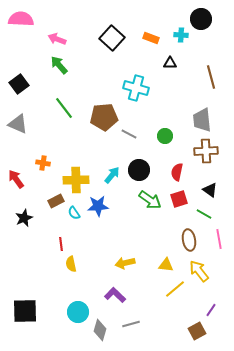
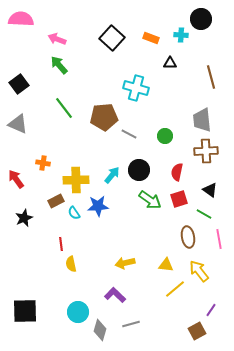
brown ellipse at (189, 240): moved 1 px left, 3 px up
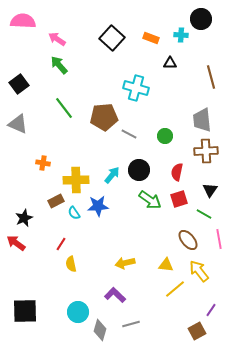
pink semicircle at (21, 19): moved 2 px right, 2 px down
pink arrow at (57, 39): rotated 12 degrees clockwise
red arrow at (16, 179): moved 64 px down; rotated 18 degrees counterclockwise
black triangle at (210, 190): rotated 28 degrees clockwise
brown ellipse at (188, 237): moved 3 px down; rotated 30 degrees counterclockwise
red line at (61, 244): rotated 40 degrees clockwise
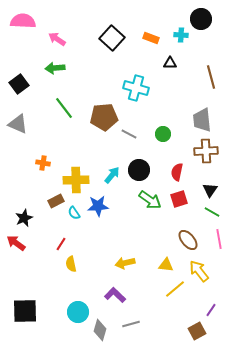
green arrow at (59, 65): moved 4 px left, 3 px down; rotated 54 degrees counterclockwise
green circle at (165, 136): moved 2 px left, 2 px up
green line at (204, 214): moved 8 px right, 2 px up
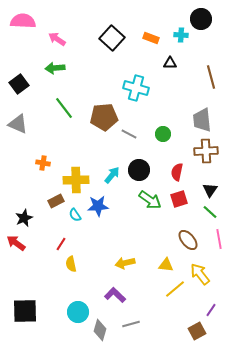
green line at (212, 212): moved 2 px left; rotated 14 degrees clockwise
cyan semicircle at (74, 213): moved 1 px right, 2 px down
yellow arrow at (199, 271): moved 1 px right, 3 px down
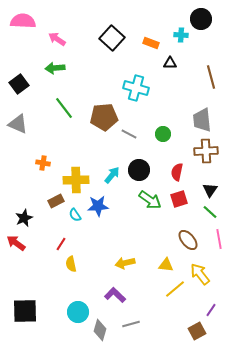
orange rectangle at (151, 38): moved 5 px down
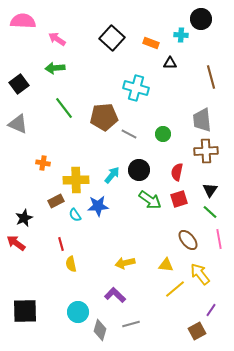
red line at (61, 244): rotated 48 degrees counterclockwise
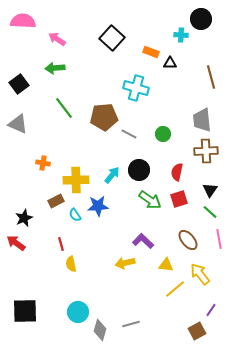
orange rectangle at (151, 43): moved 9 px down
purple L-shape at (115, 295): moved 28 px right, 54 px up
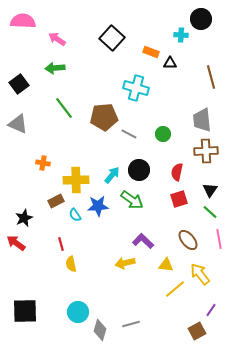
green arrow at (150, 200): moved 18 px left
